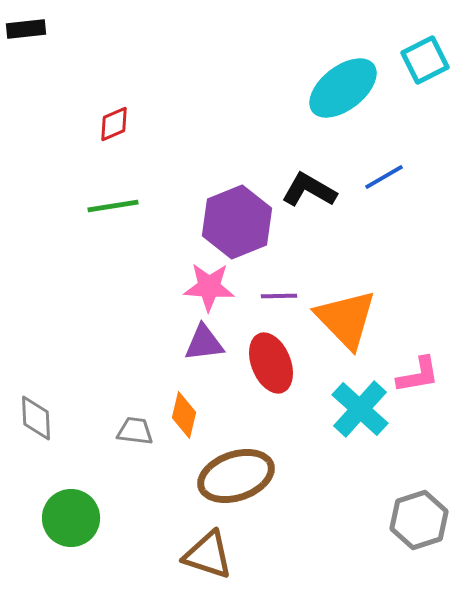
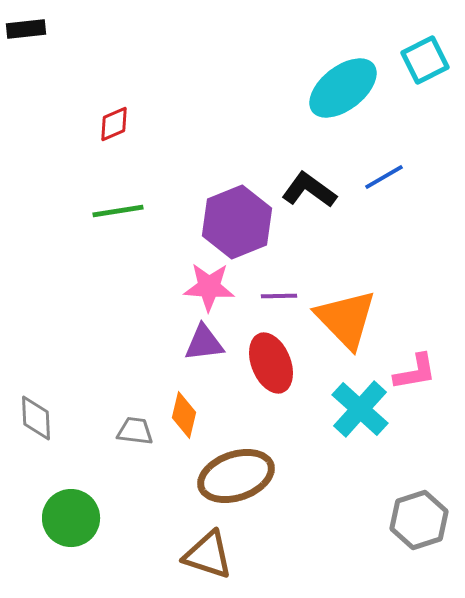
black L-shape: rotated 6 degrees clockwise
green line: moved 5 px right, 5 px down
pink L-shape: moved 3 px left, 3 px up
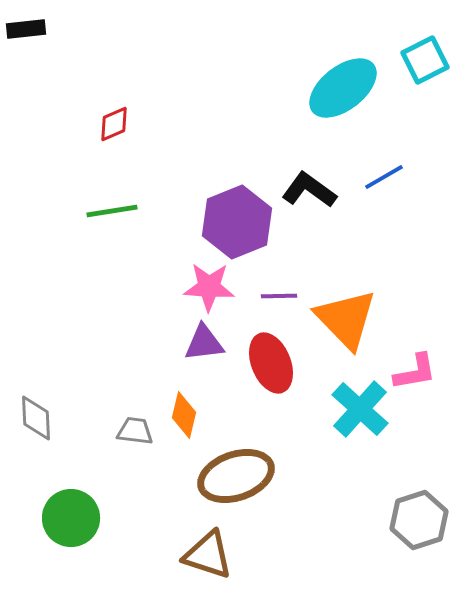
green line: moved 6 px left
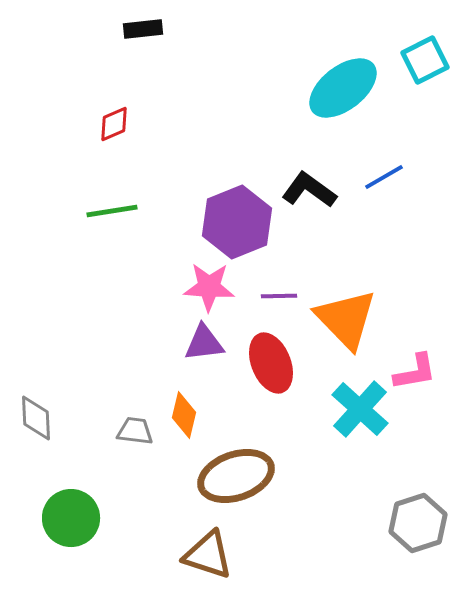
black rectangle: moved 117 px right
gray hexagon: moved 1 px left, 3 px down
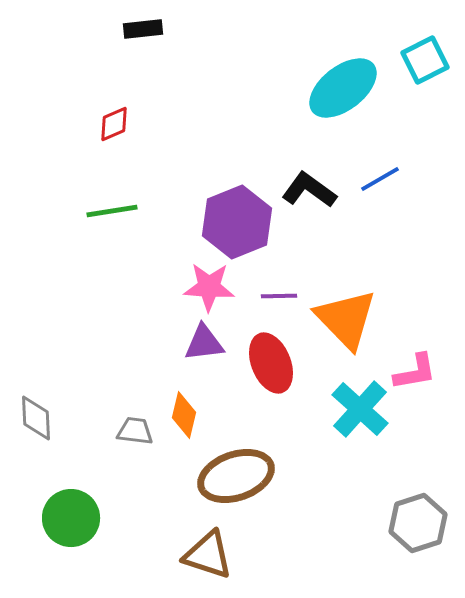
blue line: moved 4 px left, 2 px down
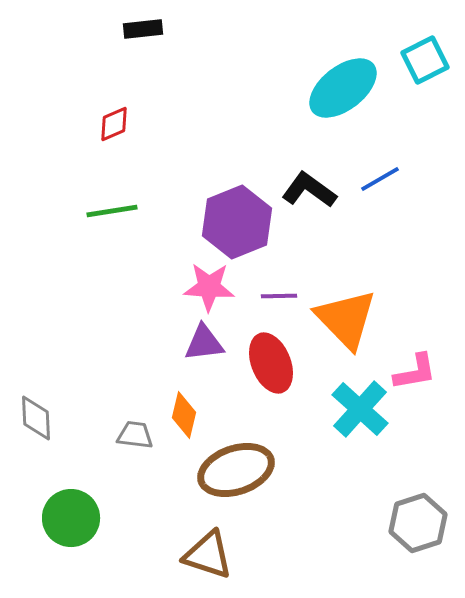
gray trapezoid: moved 4 px down
brown ellipse: moved 6 px up
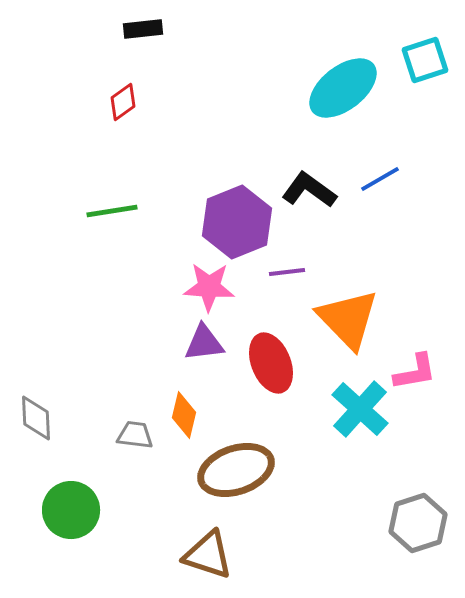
cyan square: rotated 9 degrees clockwise
red diamond: moved 9 px right, 22 px up; rotated 12 degrees counterclockwise
purple line: moved 8 px right, 24 px up; rotated 6 degrees counterclockwise
orange triangle: moved 2 px right
green circle: moved 8 px up
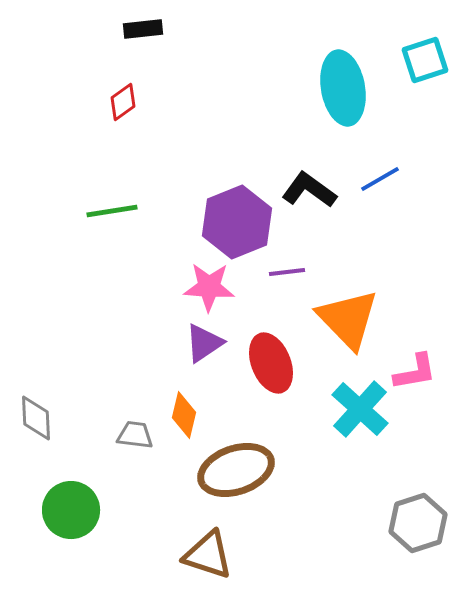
cyan ellipse: rotated 62 degrees counterclockwise
purple triangle: rotated 27 degrees counterclockwise
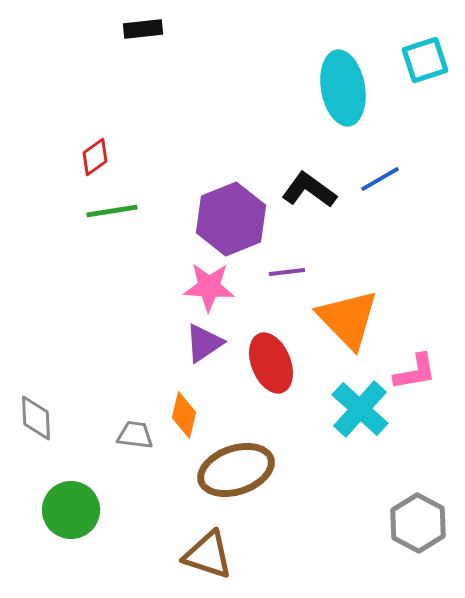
red diamond: moved 28 px left, 55 px down
purple hexagon: moved 6 px left, 3 px up
gray hexagon: rotated 14 degrees counterclockwise
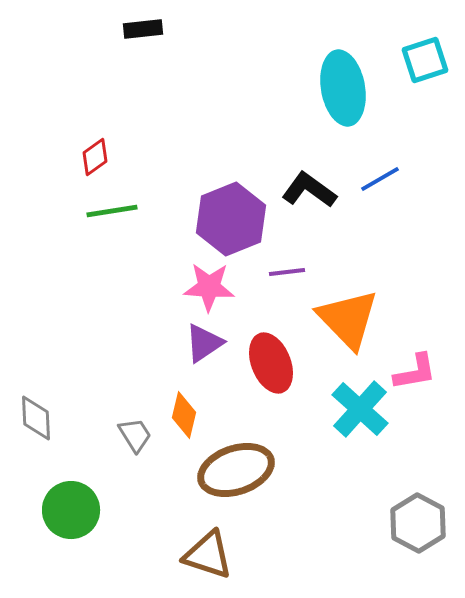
gray trapezoid: rotated 51 degrees clockwise
